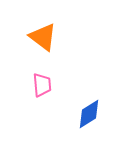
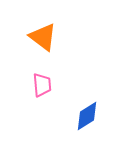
blue diamond: moved 2 px left, 2 px down
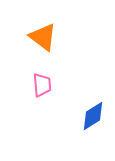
blue diamond: moved 6 px right
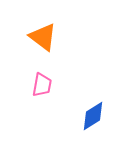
pink trapezoid: rotated 15 degrees clockwise
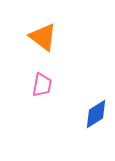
blue diamond: moved 3 px right, 2 px up
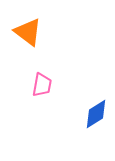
orange triangle: moved 15 px left, 5 px up
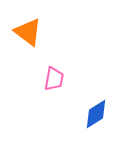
pink trapezoid: moved 12 px right, 6 px up
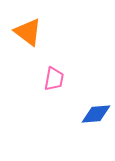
blue diamond: rotated 28 degrees clockwise
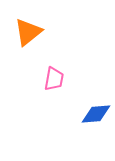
orange triangle: rotated 44 degrees clockwise
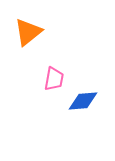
blue diamond: moved 13 px left, 13 px up
